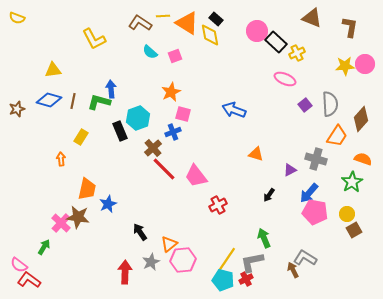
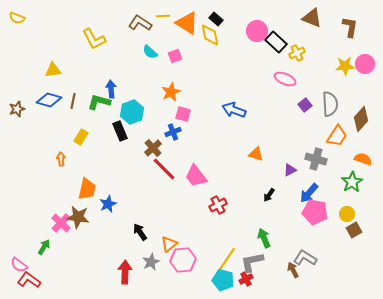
cyan hexagon at (138, 118): moved 6 px left, 6 px up
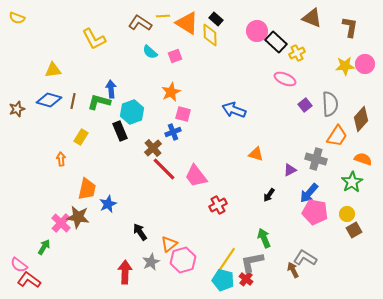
yellow diamond at (210, 35): rotated 10 degrees clockwise
pink hexagon at (183, 260): rotated 10 degrees counterclockwise
red cross at (246, 279): rotated 24 degrees counterclockwise
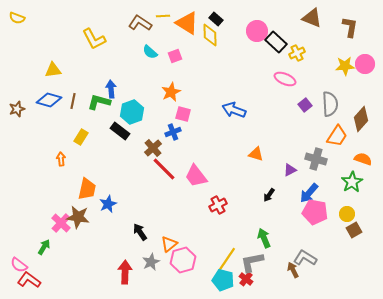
black rectangle at (120, 131): rotated 30 degrees counterclockwise
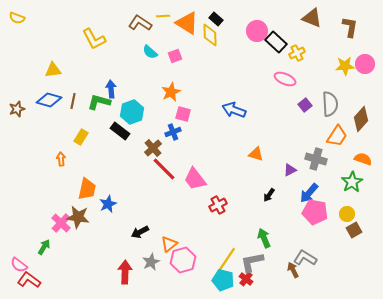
pink trapezoid at (196, 176): moved 1 px left, 3 px down
black arrow at (140, 232): rotated 84 degrees counterclockwise
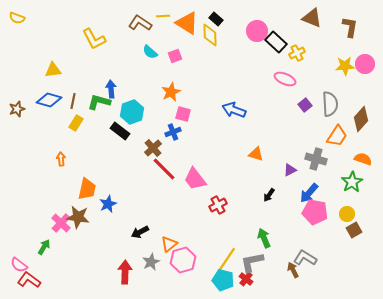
yellow rectangle at (81, 137): moved 5 px left, 14 px up
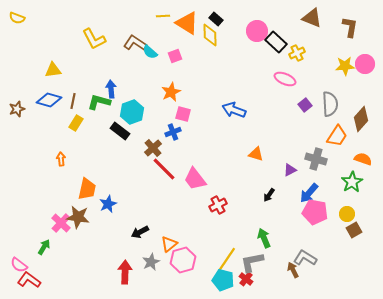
brown L-shape at (140, 23): moved 5 px left, 20 px down
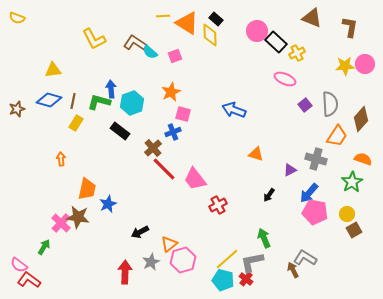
cyan hexagon at (132, 112): moved 9 px up
yellow line at (227, 259): rotated 15 degrees clockwise
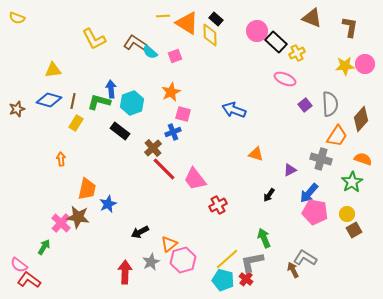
gray cross at (316, 159): moved 5 px right
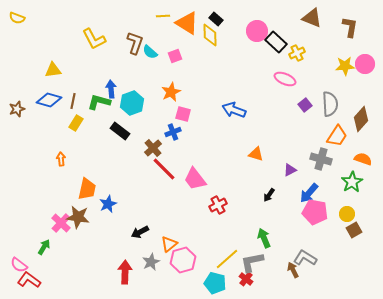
brown L-shape at (135, 43): rotated 75 degrees clockwise
cyan pentagon at (223, 280): moved 8 px left, 3 px down
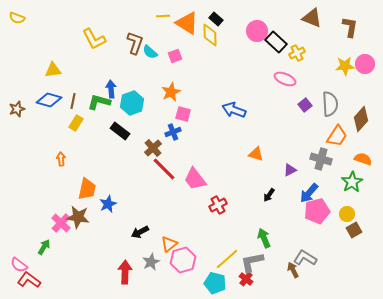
pink pentagon at (315, 212): moved 2 px right, 1 px up; rotated 25 degrees counterclockwise
